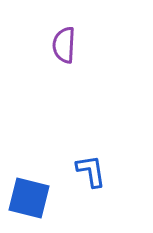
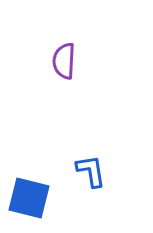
purple semicircle: moved 16 px down
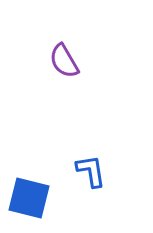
purple semicircle: rotated 33 degrees counterclockwise
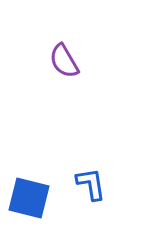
blue L-shape: moved 13 px down
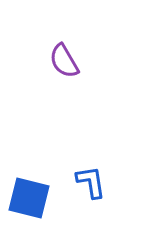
blue L-shape: moved 2 px up
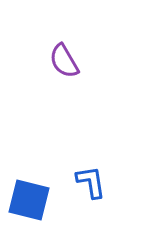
blue square: moved 2 px down
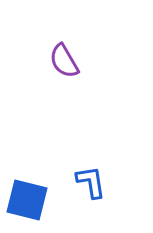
blue square: moved 2 px left
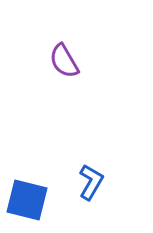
blue L-shape: rotated 39 degrees clockwise
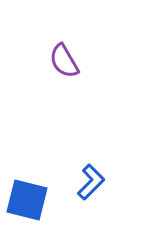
blue L-shape: rotated 15 degrees clockwise
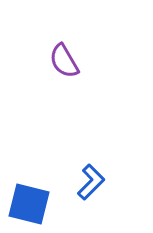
blue square: moved 2 px right, 4 px down
